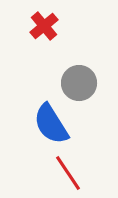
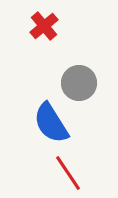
blue semicircle: moved 1 px up
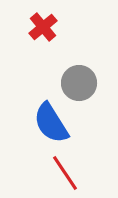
red cross: moved 1 px left, 1 px down
red line: moved 3 px left
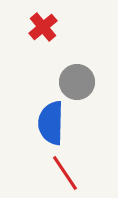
gray circle: moved 2 px left, 1 px up
blue semicircle: rotated 33 degrees clockwise
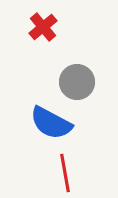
blue semicircle: rotated 63 degrees counterclockwise
red line: rotated 24 degrees clockwise
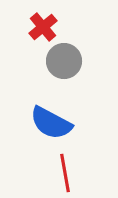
gray circle: moved 13 px left, 21 px up
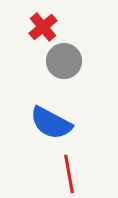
red line: moved 4 px right, 1 px down
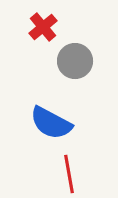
gray circle: moved 11 px right
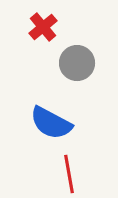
gray circle: moved 2 px right, 2 px down
